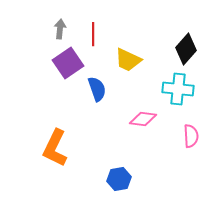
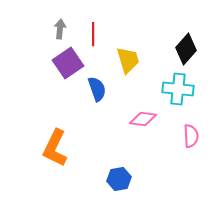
yellow trapezoid: rotated 132 degrees counterclockwise
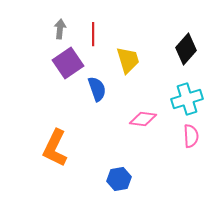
cyan cross: moved 9 px right, 10 px down; rotated 24 degrees counterclockwise
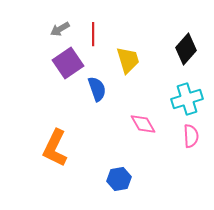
gray arrow: rotated 126 degrees counterclockwise
pink diamond: moved 5 px down; rotated 52 degrees clockwise
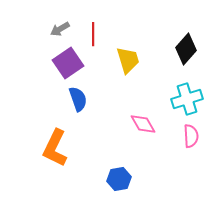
blue semicircle: moved 19 px left, 10 px down
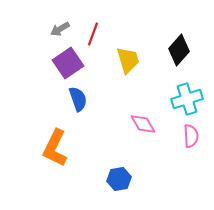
red line: rotated 20 degrees clockwise
black diamond: moved 7 px left, 1 px down
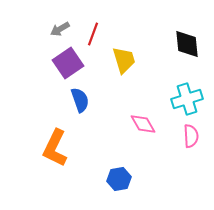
black diamond: moved 8 px right, 6 px up; rotated 48 degrees counterclockwise
yellow trapezoid: moved 4 px left
blue semicircle: moved 2 px right, 1 px down
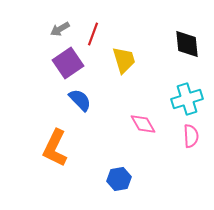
blue semicircle: rotated 25 degrees counterclockwise
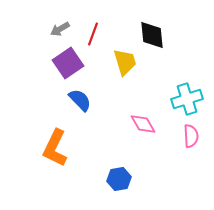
black diamond: moved 35 px left, 9 px up
yellow trapezoid: moved 1 px right, 2 px down
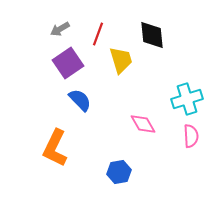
red line: moved 5 px right
yellow trapezoid: moved 4 px left, 2 px up
blue hexagon: moved 7 px up
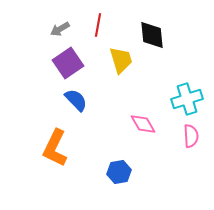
red line: moved 9 px up; rotated 10 degrees counterclockwise
blue semicircle: moved 4 px left
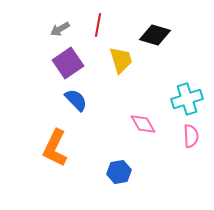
black diamond: moved 3 px right; rotated 68 degrees counterclockwise
